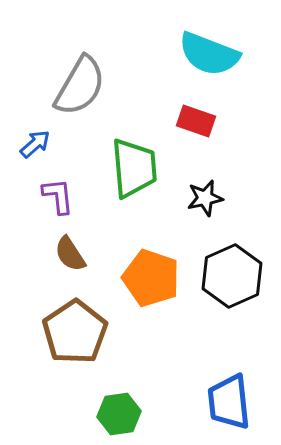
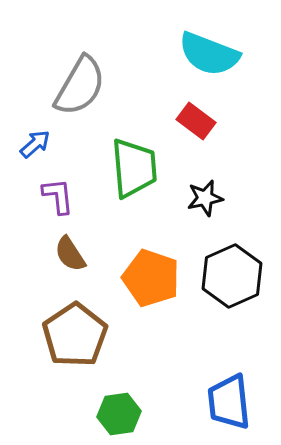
red rectangle: rotated 18 degrees clockwise
brown pentagon: moved 3 px down
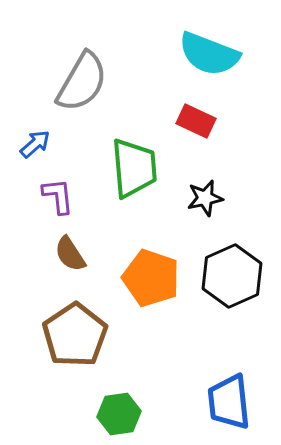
gray semicircle: moved 2 px right, 4 px up
red rectangle: rotated 12 degrees counterclockwise
